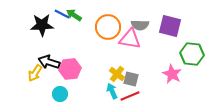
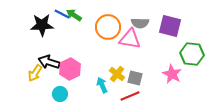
gray semicircle: moved 2 px up
pink hexagon: rotated 20 degrees counterclockwise
gray square: moved 4 px right, 1 px up
cyan arrow: moved 10 px left, 6 px up
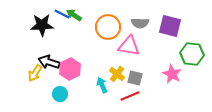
pink triangle: moved 1 px left, 7 px down
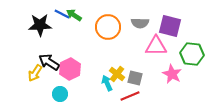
black star: moved 2 px left
pink triangle: moved 27 px right; rotated 10 degrees counterclockwise
black arrow: rotated 15 degrees clockwise
cyan arrow: moved 5 px right, 2 px up
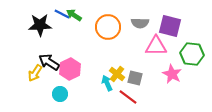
red line: moved 2 px left, 1 px down; rotated 60 degrees clockwise
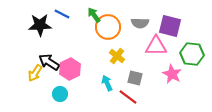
green arrow: moved 20 px right; rotated 21 degrees clockwise
yellow cross: moved 18 px up
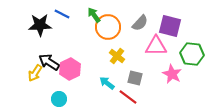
gray semicircle: rotated 48 degrees counterclockwise
cyan arrow: rotated 28 degrees counterclockwise
cyan circle: moved 1 px left, 5 px down
